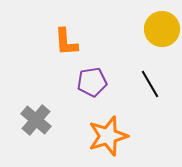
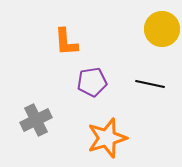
black line: rotated 48 degrees counterclockwise
gray cross: rotated 24 degrees clockwise
orange star: moved 1 px left, 2 px down
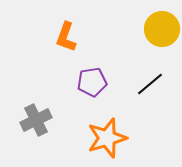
orange L-shape: moved 5 px up; rotated 24 degrees clockwise
black line: rotated 52 degrees counterclockwise
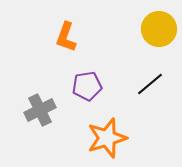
yellow circle: moved 3 px left
purple pentagon: moved 5 px left, 4 px down
gray cross: moved 4 px right, 10 px up
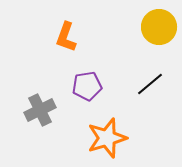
yellow circle: moved 2 px up
